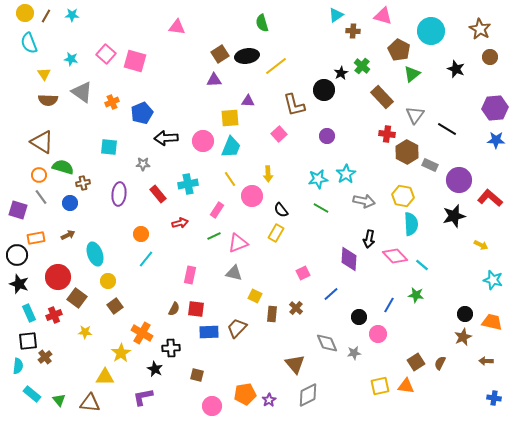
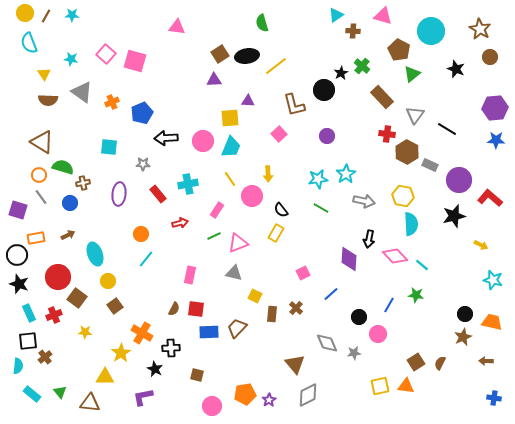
green triangle at (59, 400): moved 1 px right, 8 px up
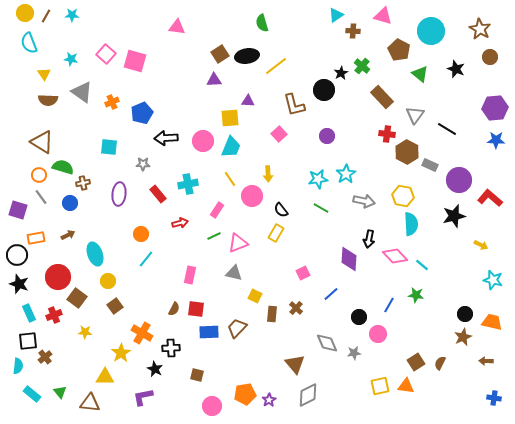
green triangle at (412, 74): moved 8 px right; rotated 42 degrees counterclockwise
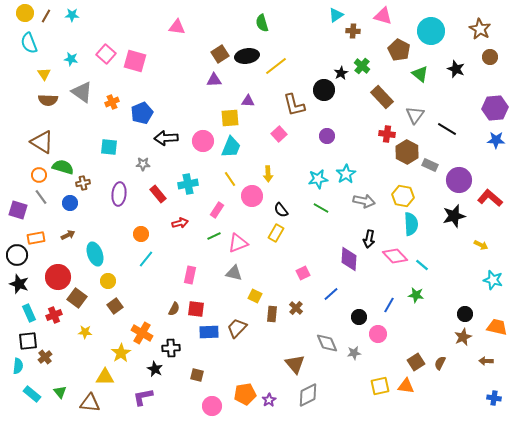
orange trapezoid at (492, 322): moved 5 px right, 5 px down
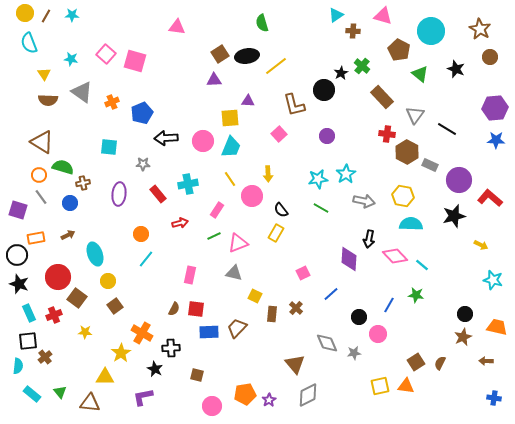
cyan semicircle at (411, 224): rotated 85 degrees counterclockwise
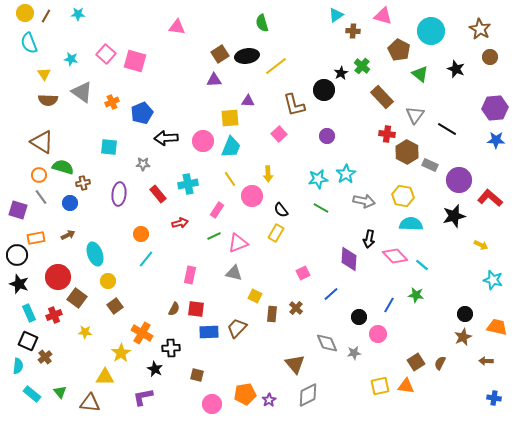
cyan star at (72, 15): moved 6 px right, 1 px up
black square at (28, 341): rotated 30 degrees clockwise
pink circle at (212, 406): moved 2 px up
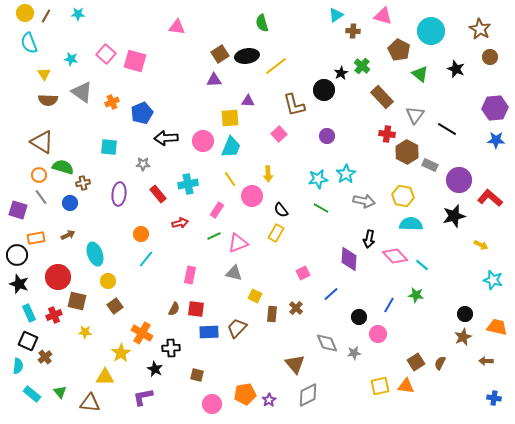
brown square at (77, 298): moved 3 px down; rotated 24 degrees counterclockwise
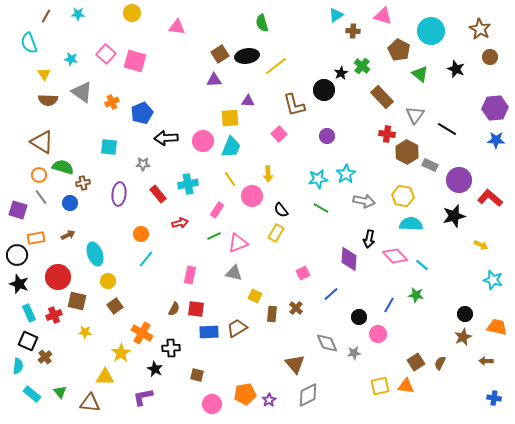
yellow circle at (25, 13): moved 107 px right
brown trapezoid at (237, 328): rotated 15 degrees clockwise
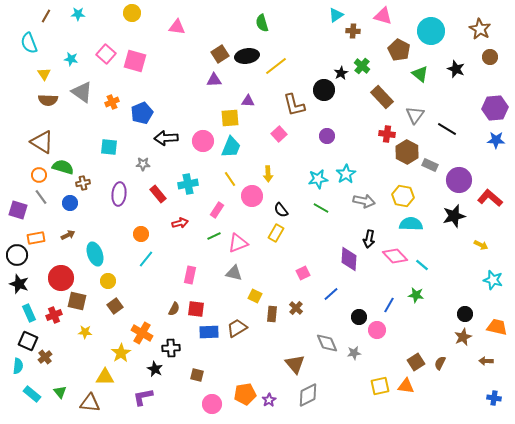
red circle at (58, 277): moved 3 px right, 1 px down
pink circle at (378, 334): moved 1 px left, 4 px up
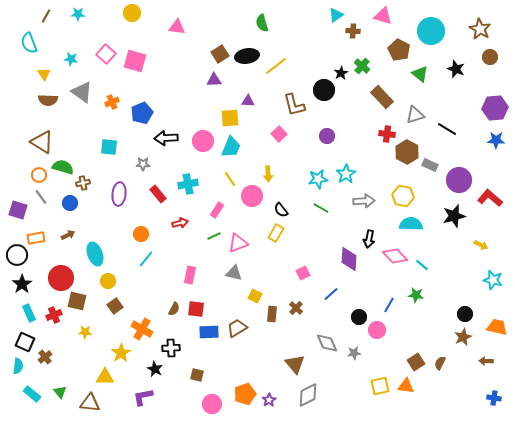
gray triangle at (415, 115): rotated 36 degrees clockwise
gray arrow at (364, 201): rotated 15 degrees counterclockwise
black star at (19, 284): moved 3 px right; rotated 18 degrees clockwise
orange cross at (142, 333): moved 4 px up
black square at (28, 341): moved 3 px left, 1 px down
orange pentagon at (245, 394): rotated 10 degrees counterclockwise
